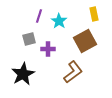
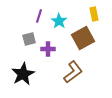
brown square: moved 2 px left, 3 px up
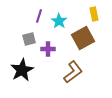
black star: moved 1 px left, 4 px up
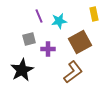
purple line: rotated 40 degrees counterclockwise
cyan star: rotated 28 degrees clockwise
brown square: moved 3 px left, 4 px down
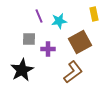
gray square: rotated 16 degrees clockwise
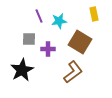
brown square: rotated 30 degrees counterclockwise
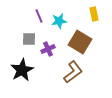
purple cross: rotated 24 degrees counterclockwise
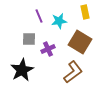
yellow rectangle: moved 9 px left, 2 px up
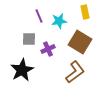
brown L-shape: moved 2 px right
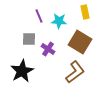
cyan star: rotated 14 degrees clockwise
purple cross: rotated 32 degrees counterclockwise
black star: moved 1 px down
